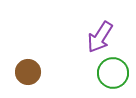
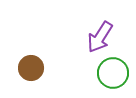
brown circle: moved 3 px right, 4 px up
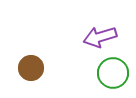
purple arrow: rotated 40 degrees clockwise
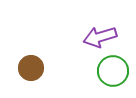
green circle: moved 2 px up
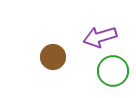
brown circle: moved 22 px right, 11 px up
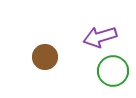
brown circle: moved 8 px left
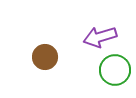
green circle: moved 2 px right, 1 px up
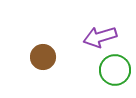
brown circle: moved 2 px left
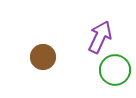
purple arrow: rotated 132 degrees clockwise
